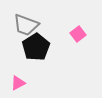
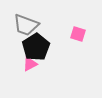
pink square: rotated 35 degrees counterclockwise
pink triangle: moved 12 px right, 19 px up
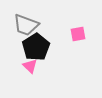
pink square: rotated 28 degrees counterclockwise
pink triangle: moved 2 px down; rotated 49 degrees counterclockwise
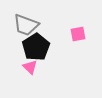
pink triangle: moved 1 px down
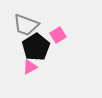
pink square: moved 20 px left, 1 px down; rotated 21 degrees counterclockwise
pink triangle: rotated 49 degrees clockwise
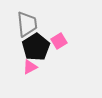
gray trapezoid: moved 1 px right, 1 px up; rotated 116 degrees counterclockwise
pink square: moved 1 px right, 6 px down
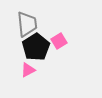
pink triangle: moved 2 px left, 3 px down
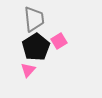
gray trapezoid: moved 7 px right, 5 px up
pink triangle: rotated 21 degrees counterclockwise
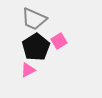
gray trapezoid: rotated 120 degrees clockwise
pink triangle: rotated 21 degrees clockwise
